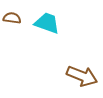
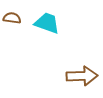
brown arrow: rotated 24 degrees counterclockwise
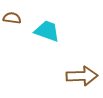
cyan trapezoid: moved 8 px down
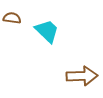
cyan trapezoid: rotated 24 degrees clockwise
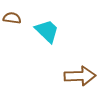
brown arrow: moved 2 px left
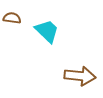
brown arrow: rotated 8 degrees clockwise
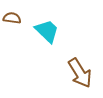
brown arrow: moved 3 px up; rotated 52 degrees clockwise
